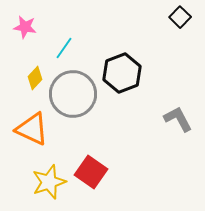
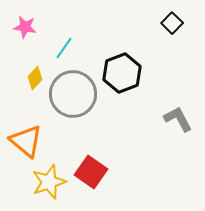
black square: moved 8 px left, 6 px down
orange triangle: moved 6 px left, 12 px down; rotated 15 degrees clockwise
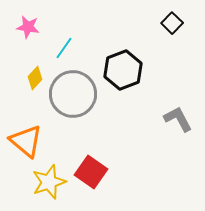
pink star: moved 3 px right
black hexagon: moved 1 px right, 3 px up
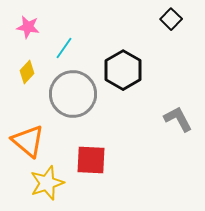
black square: moved 1 px left, 4 px up
black hexagon: rotated 9 degrees counterclockwise
yellow diamond: moved 8 px left, 6 px up
orange triangle: moved 2 px right
red square: moved 12 px up; rotated 32 degrees counterclockwise
yellow star: moved 2 px left, 1 px down
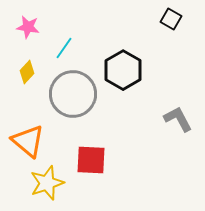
black square: rotated 15 degrees counterclockwise
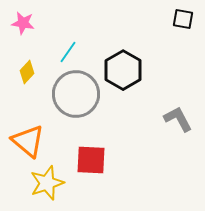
black square: moved 12 px right; rotated 20 degrees counterclockwise
pink star: moved 5 px left, 4 px up
cyan line: moved 4 px right, 4 px down
gray circle: moved 3 px right
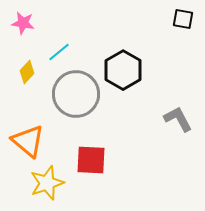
cyan line: moved 9 px left; rotated 15 degrees clockwise
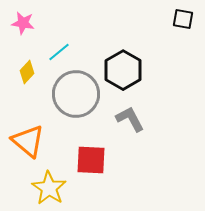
gray L-shape: moved 48 px left
yellow star: moved 2 px right, 5 px down; rotated 20 degrees counterclockwise
